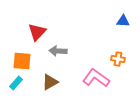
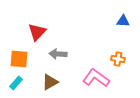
gray arrow: moved 3 px down
orange square: moved 3 px left, 2 px up
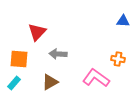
cyan rectangle: moved 2 px left
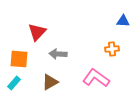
orange cross: moved 6 px left, 10 px up; rotated 16 degrees counterclockwise
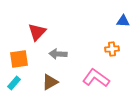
orange square: rotated 12 degrees counterclockwise
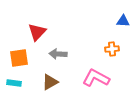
orange square: moved 1 px up
pink L-shape: rotated 8 degrees counterclockwise
cyan rectangle: rotated 56 degrees clockwise
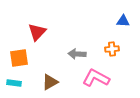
gray arrow: moved 19 px right
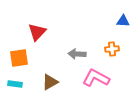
cyan rectangle: moved 1 px right, 1 px down
